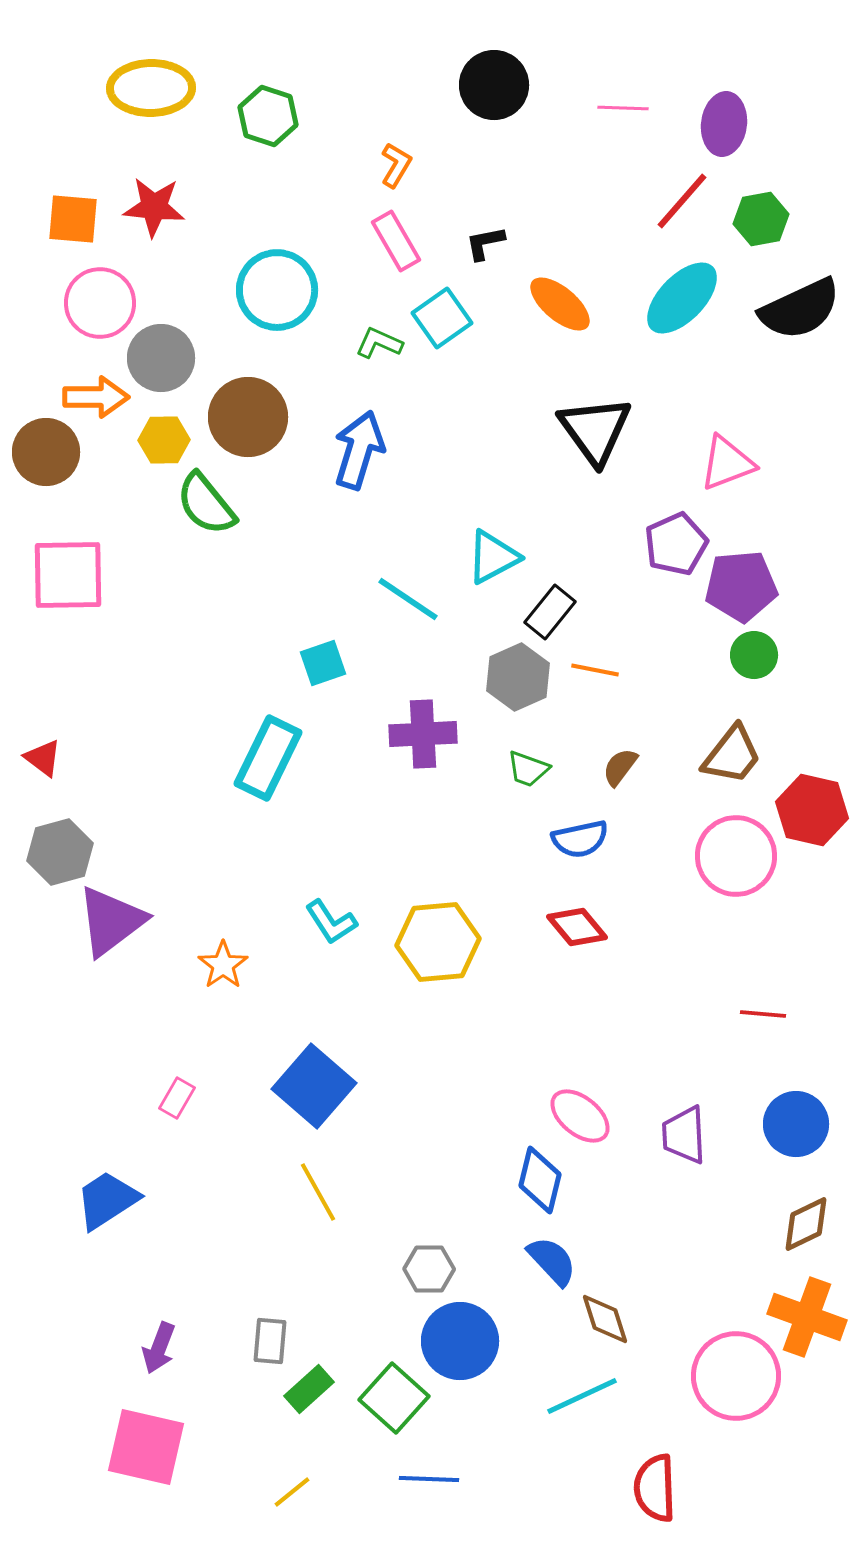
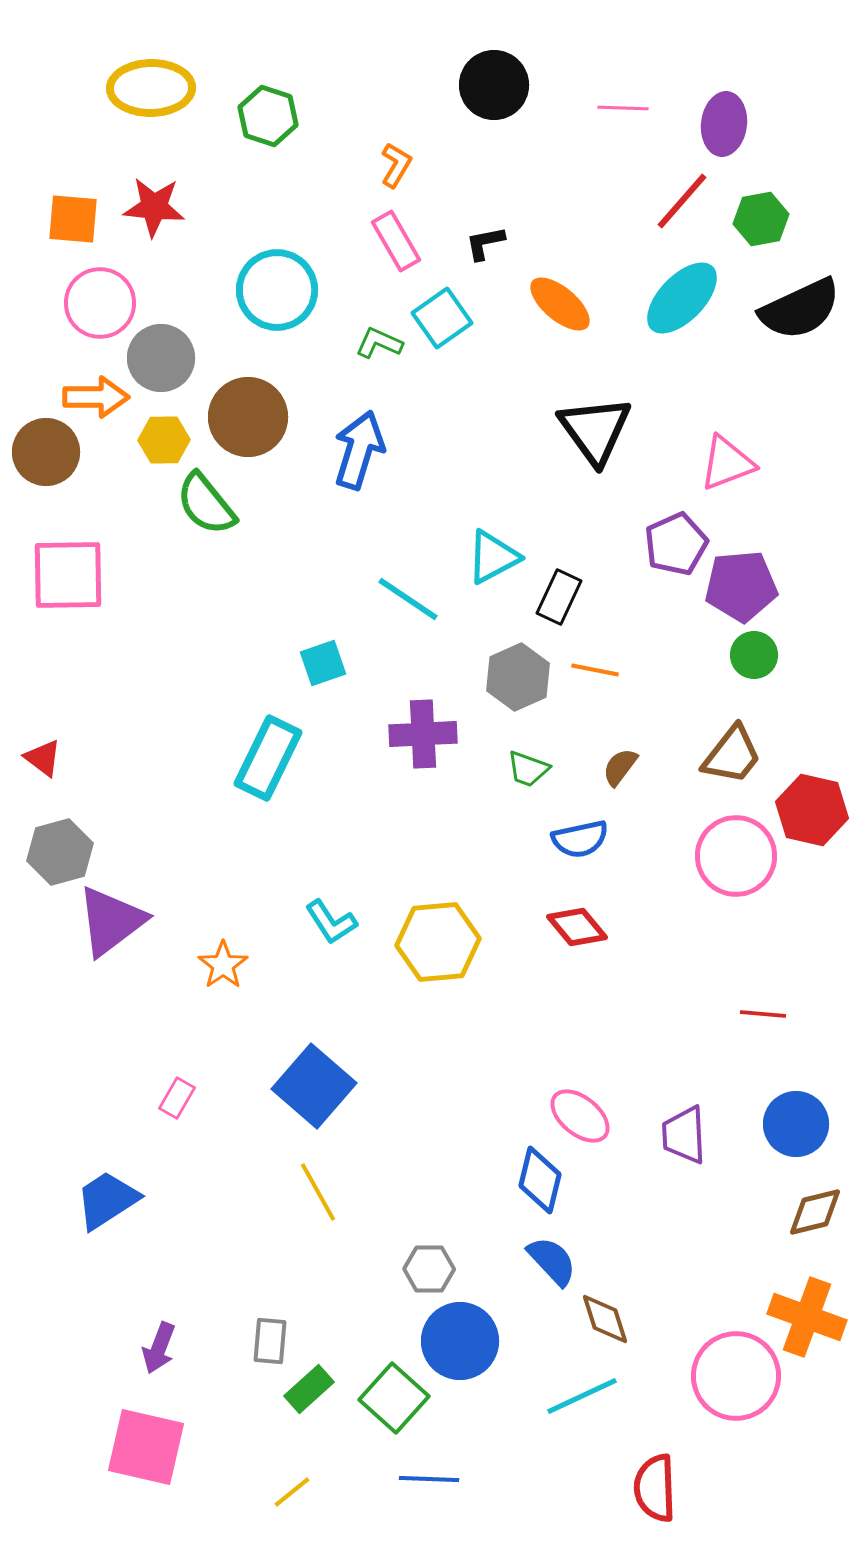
black rectangle at (550, 612): moved 9 px right, 15 px up; rotated 14 degrees counterclockwise
brown diamond at (806, 1224): moved 9 px right, 12 px up; rotated 12 degrees clockwise
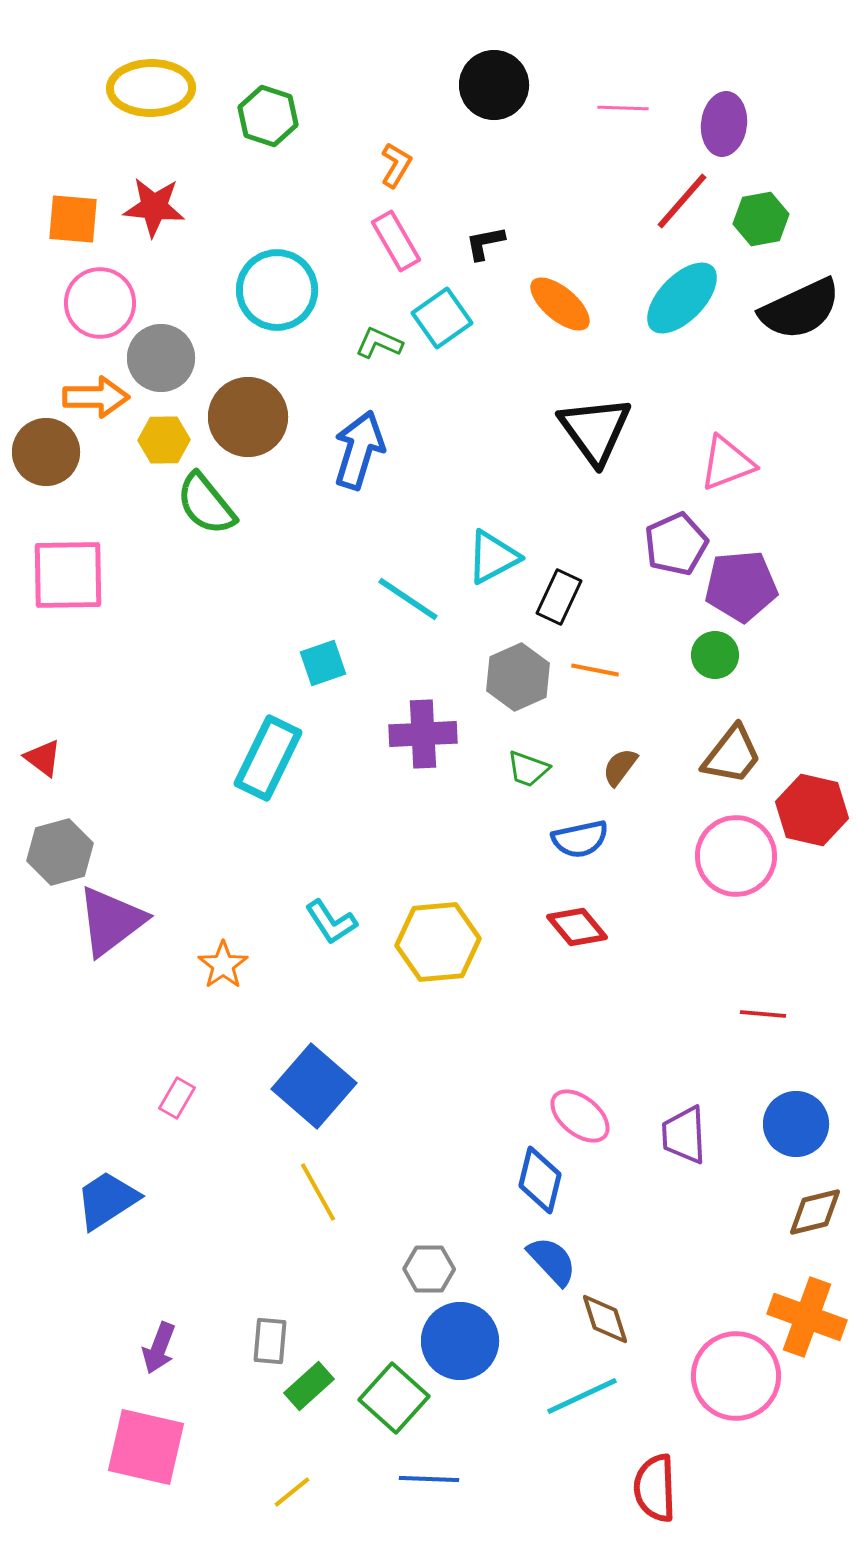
green circle at (754, 655): moved 39 px left
green rectangle at (309, 1389): moved 3 px up
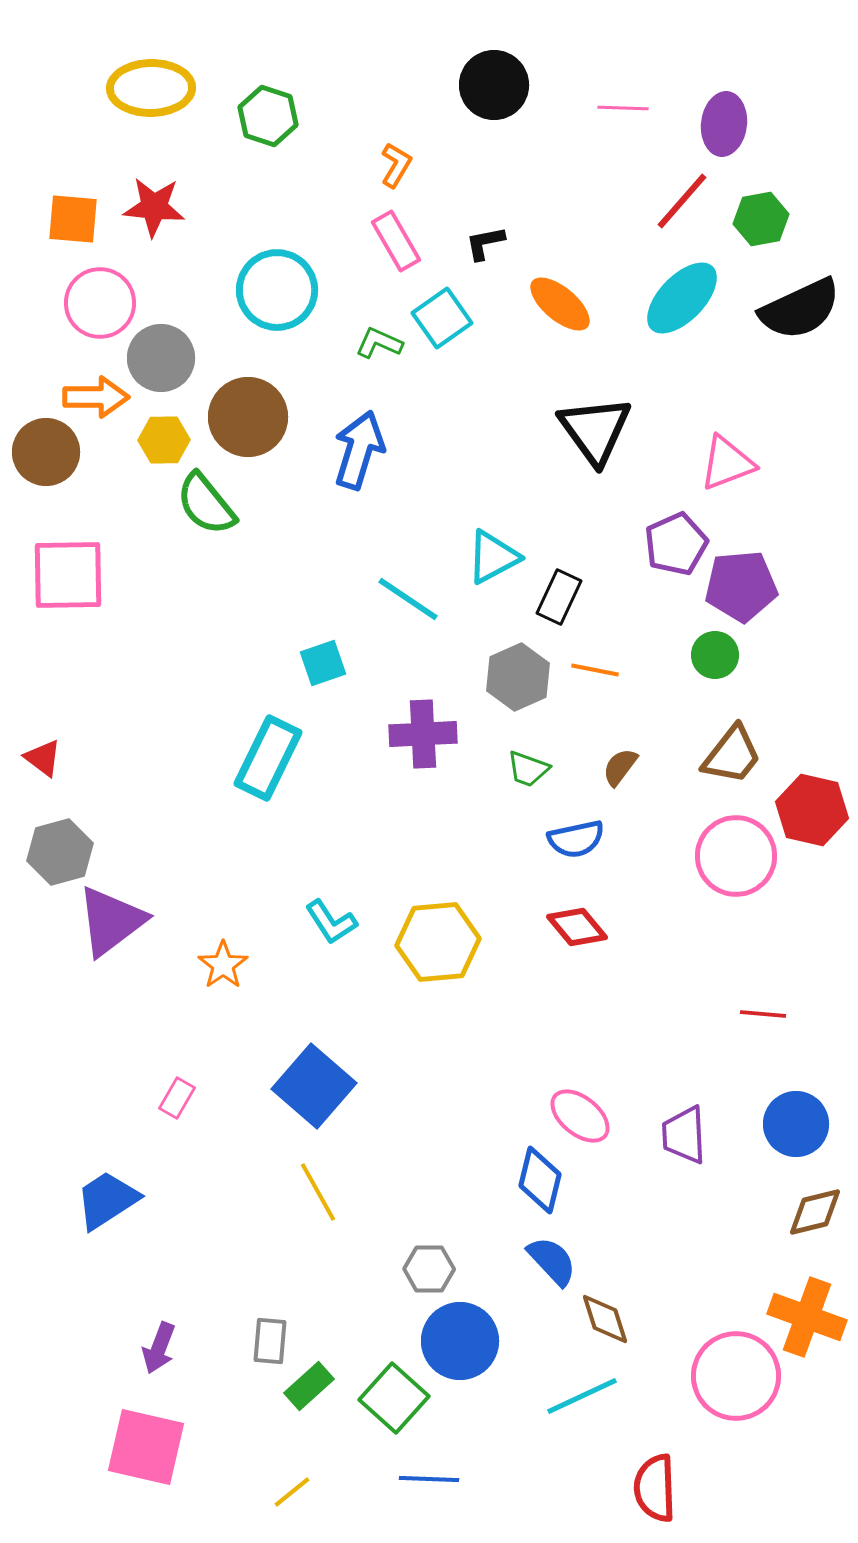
blue semicircle at (580, 839): moved 4 px left
